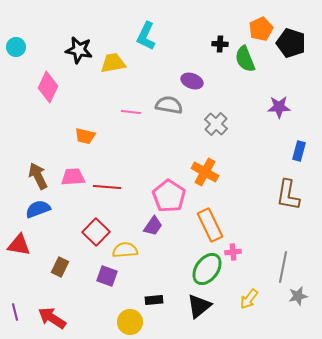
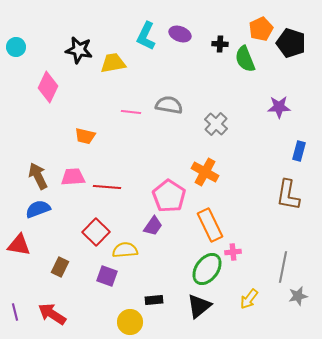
purple ellipse: moved 12 px left, 47 px up
red arrow: moved 4 px up
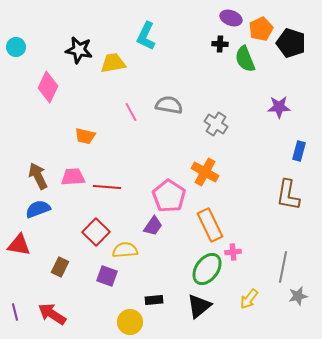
purple ellipse: moved 51 px right, 16 px up
pink line: rotated 54 degrees clockwise
gray cross: rotated 10 degrees counterclockwise
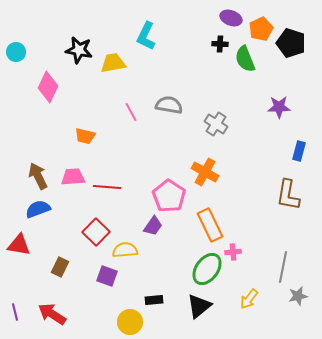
cyan circle: moved 5 px down
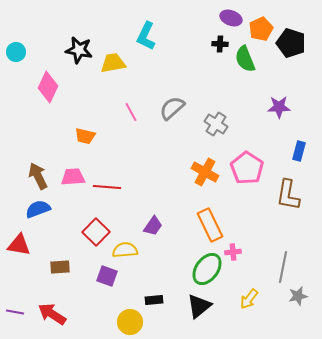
gray semicircle: moved 3 px right, 3 px down; rotated 52 degrees counterclockwise
pink pentagon: moved 78 px right, 28 px up
brown rectangle: rotated 60 degrees clockwise
purple line: rotated 66 degrees counterclockwise
